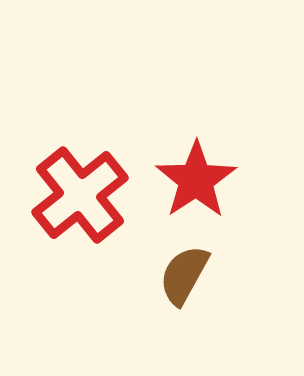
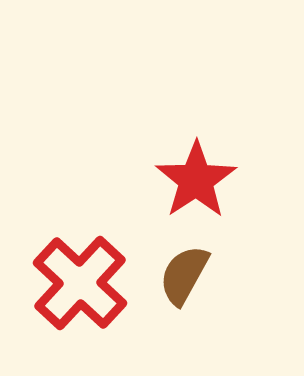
red cross: moved 88 px down; rotated 8 degrees counterclockwise
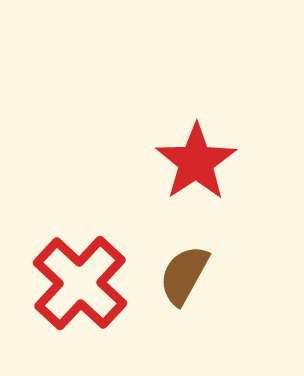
red star: moved 18 px up
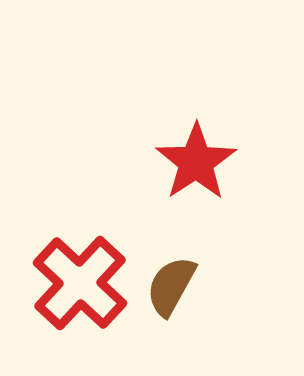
brown semicircle: moved 13 px left, 11 px down
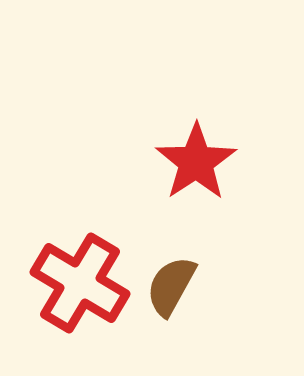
red cross: rotated 12 degrees counterclockwise
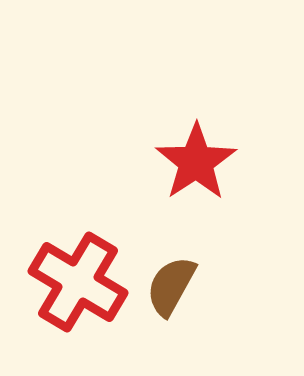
red cross: moved 2 px left, 1 px up
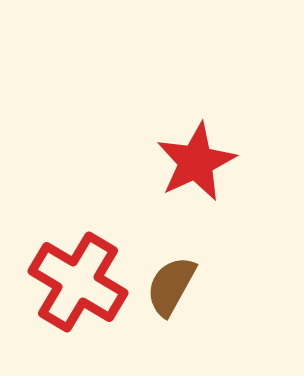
red star: rotated 8 degrees clockwise
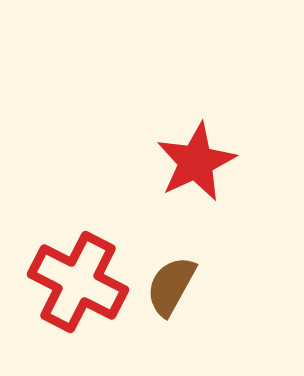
red cross: rotated 4 degrees counterclockwise
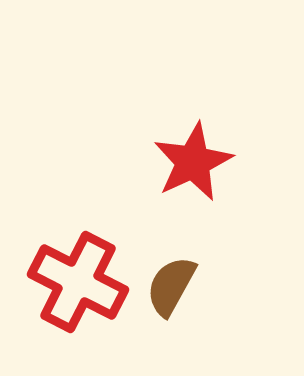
red star: moved 3 px left
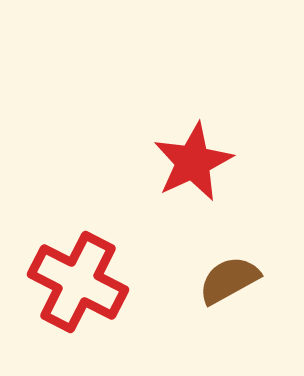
brown semicircle: moved 58 px right, 6 px up; rotated 32 degrees clockwise
